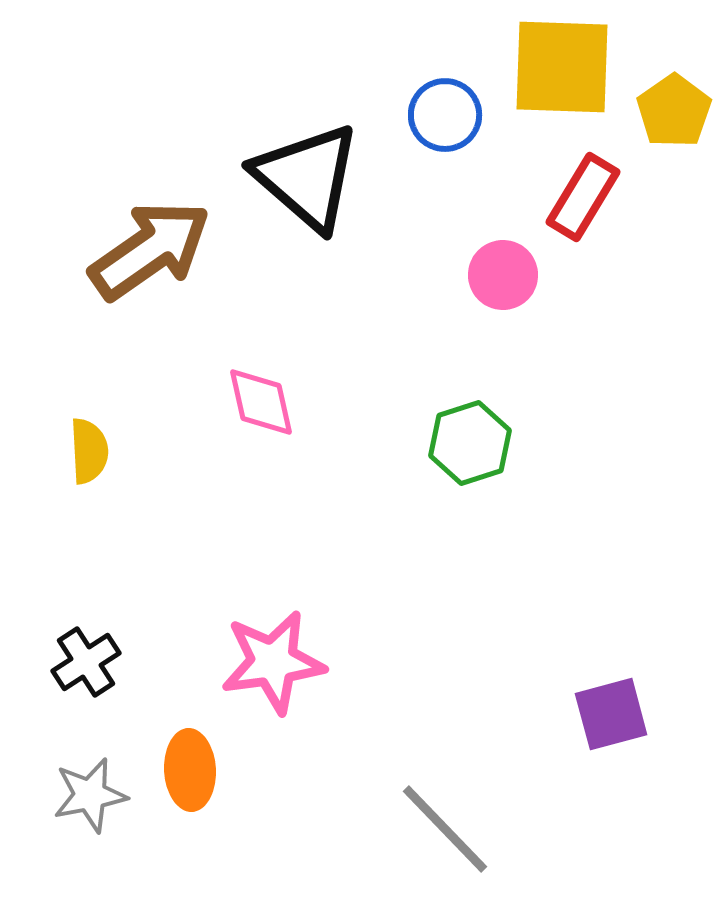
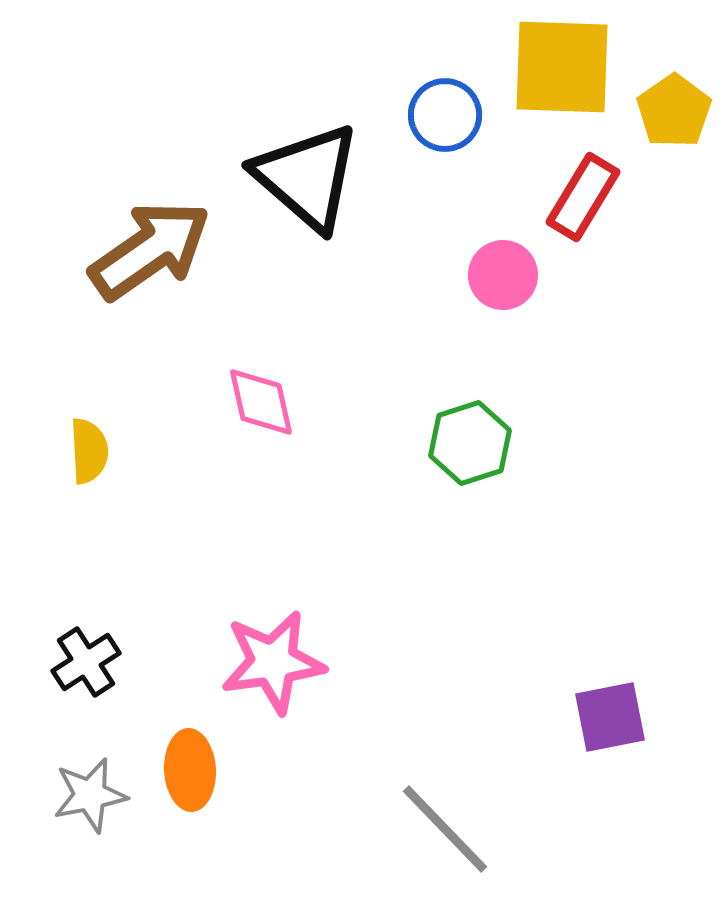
purple square: moved 1 px left, 3 px down; rotated 4 degrees clockwise
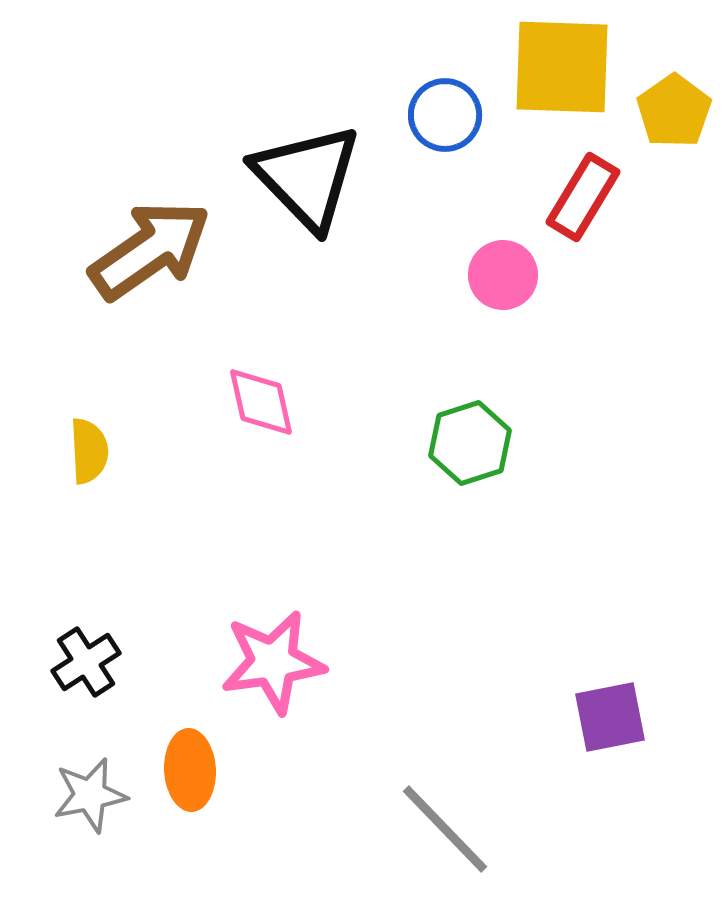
black triangle: rotated 5 degrees clockwise
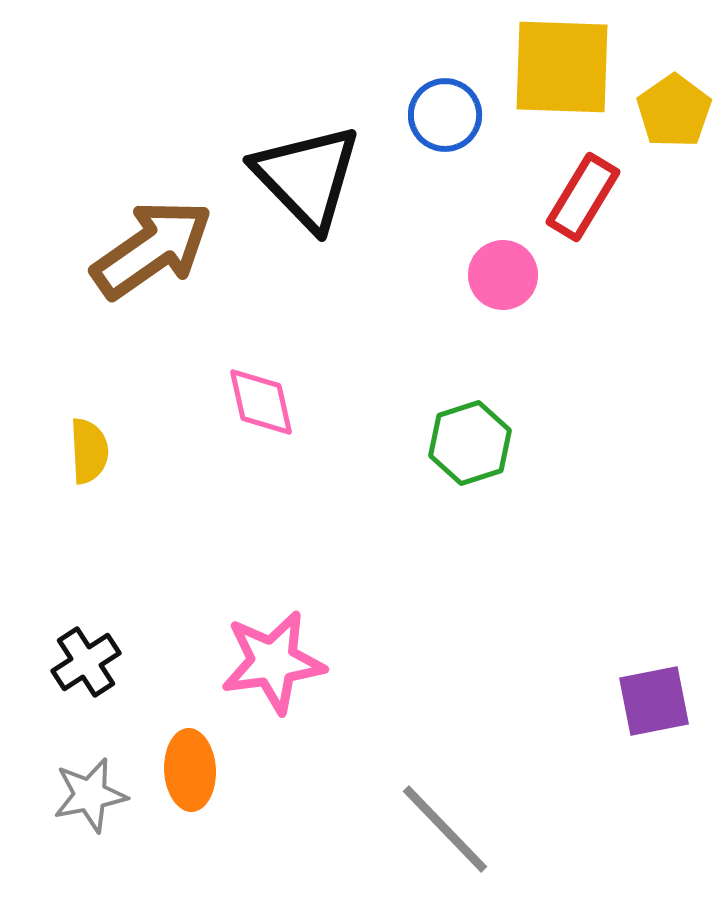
brown arrow: moved 2 px right, 1 px up
purple square: moved 44 px right, 16 px up
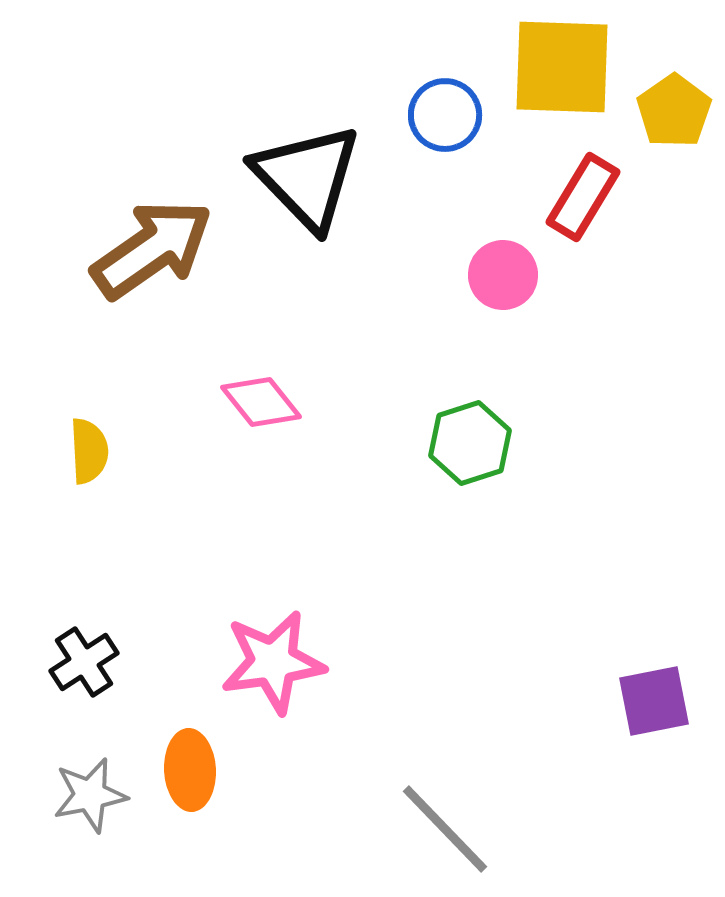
pink diamond: rotated 26 degrees counterclockwise
black cross: moved 2 px left
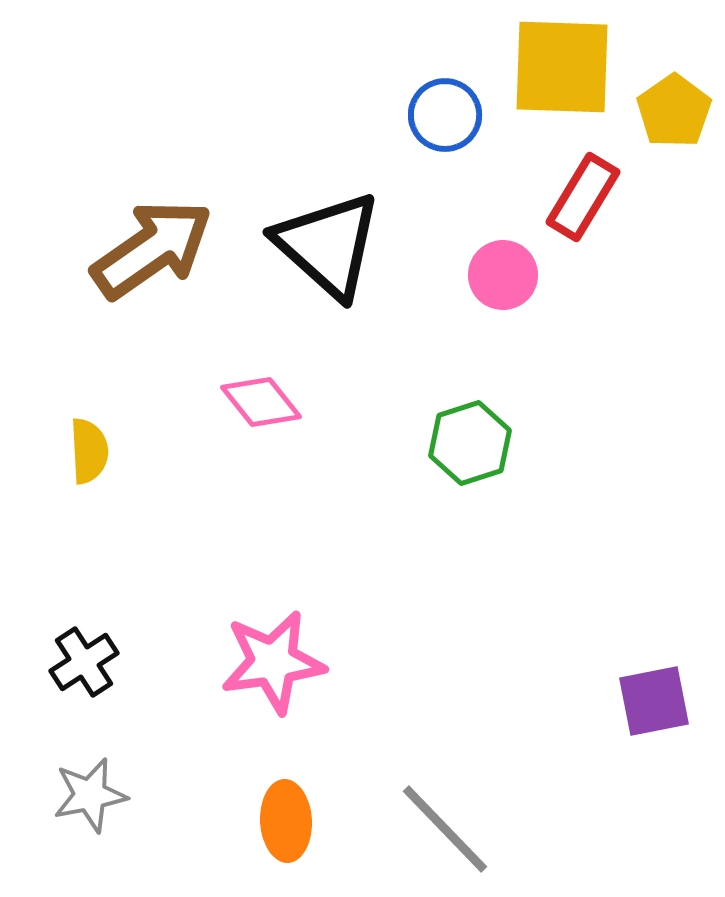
black triangle: moved 21 px right, 68 px down; rotated 4 degrees counterclockwise
orange ellipse: moved 96 px right, 51 px down
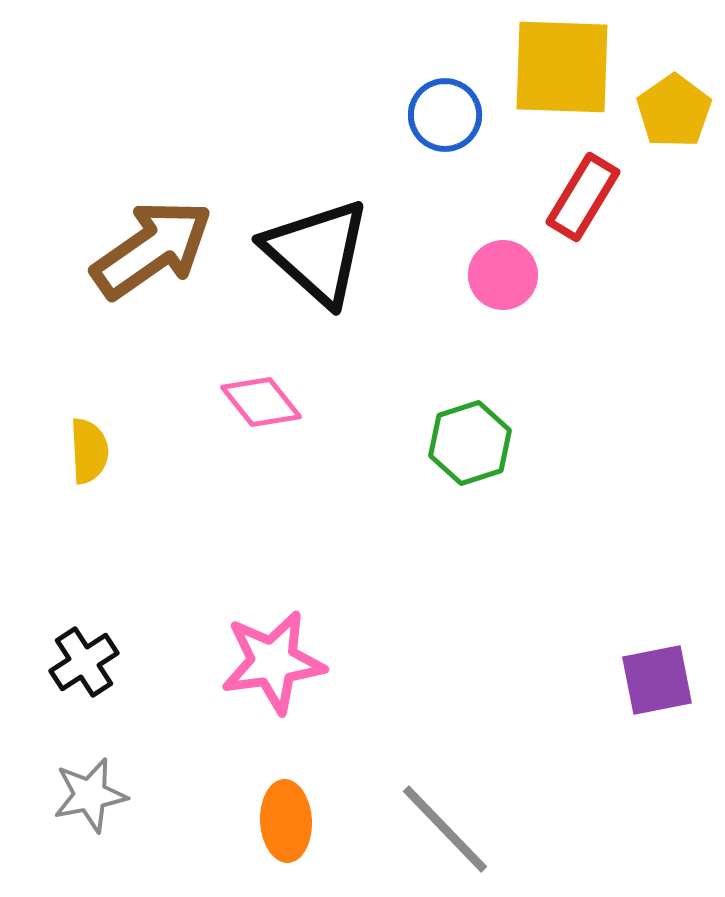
black triangle: moved 11 px left, 7 px down
purple square: moved 3 px right, 21 px up
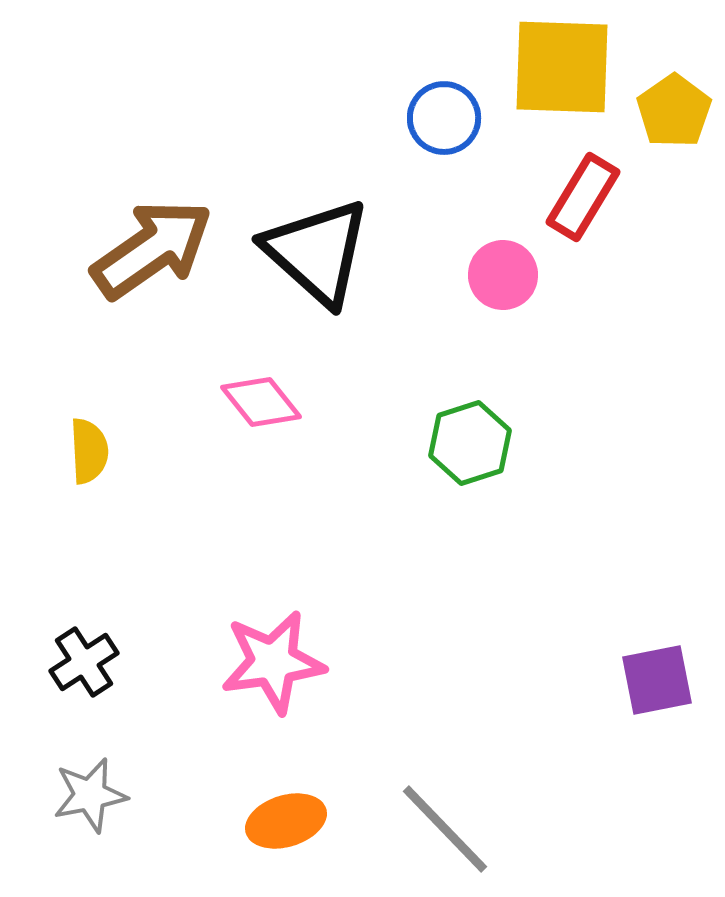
blue circle: moved 1 px left, 3 px down
orange ellipse: rotated 76 degrees clockwise
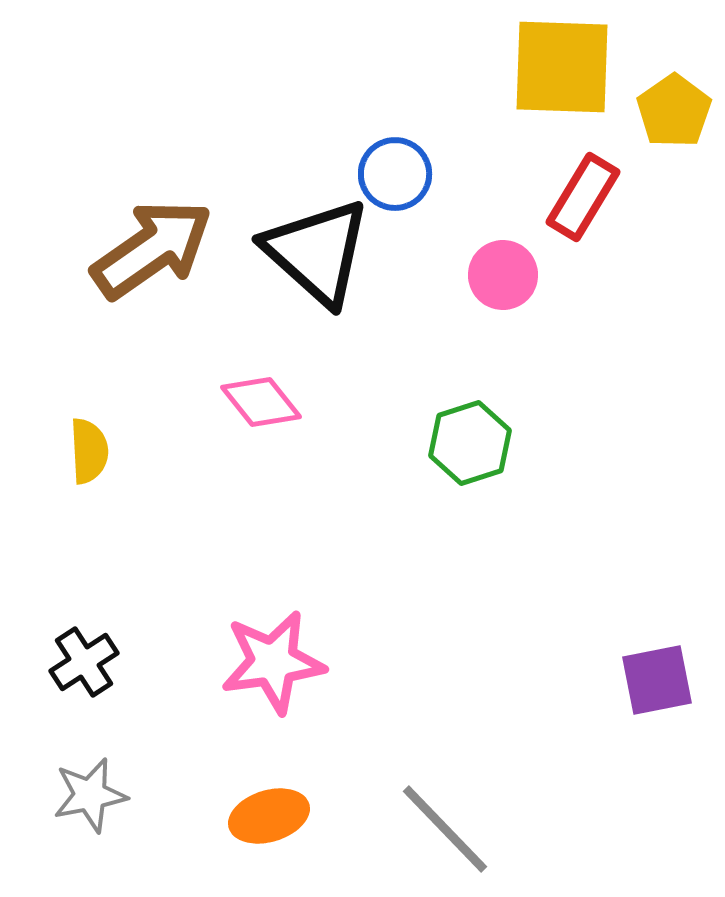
blue circle: moved 49 px left, 56 px down
orange ellipse: moved 17 px left, 5 px up
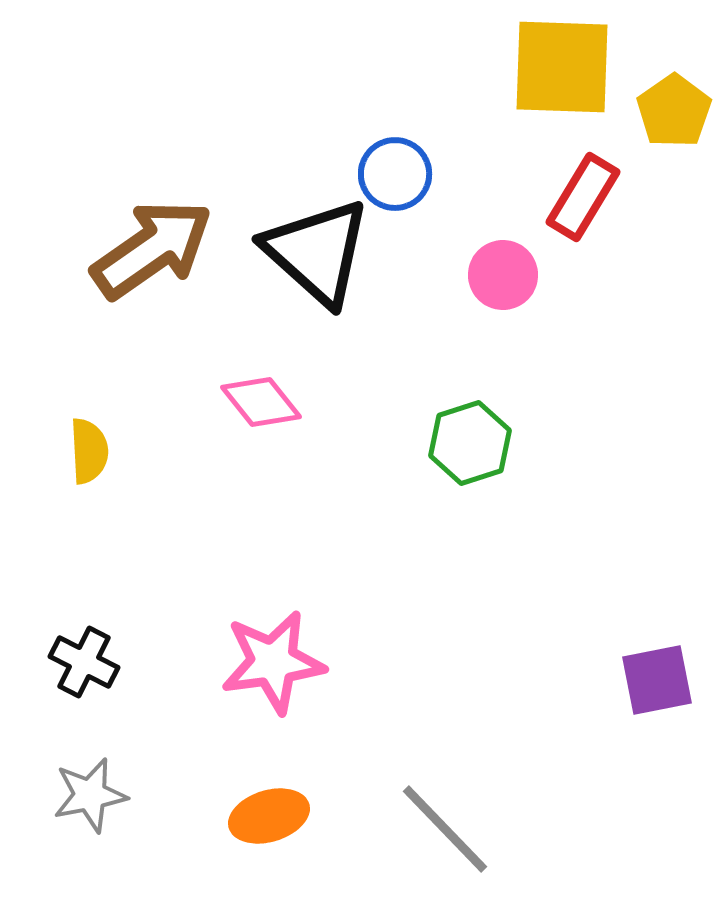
black cross: rotated 30 degrees counterclockwise
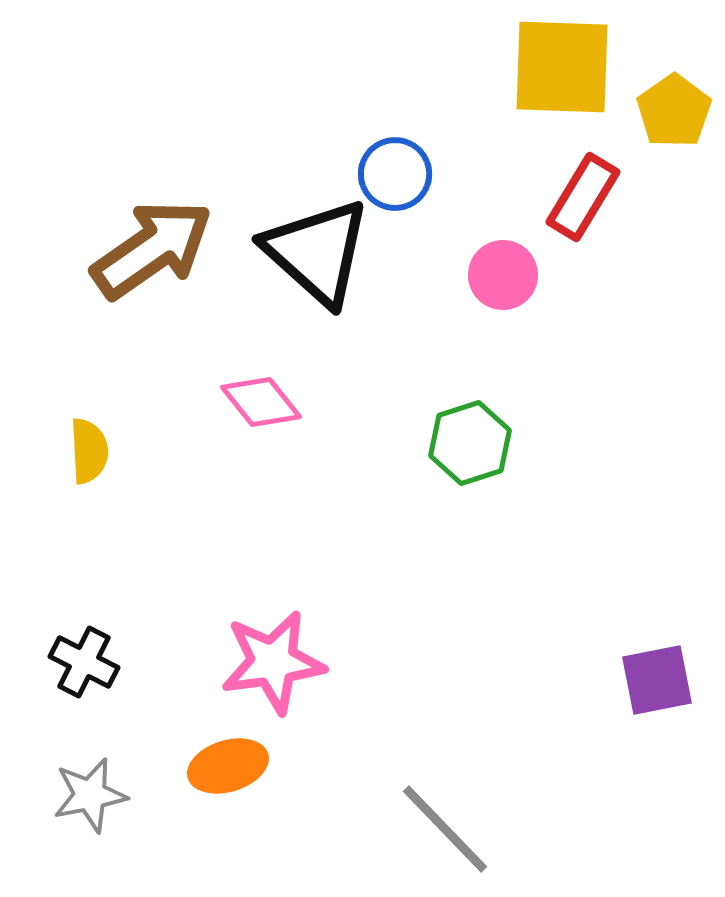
orange ellipse: moved 41 px left, 50 px up
